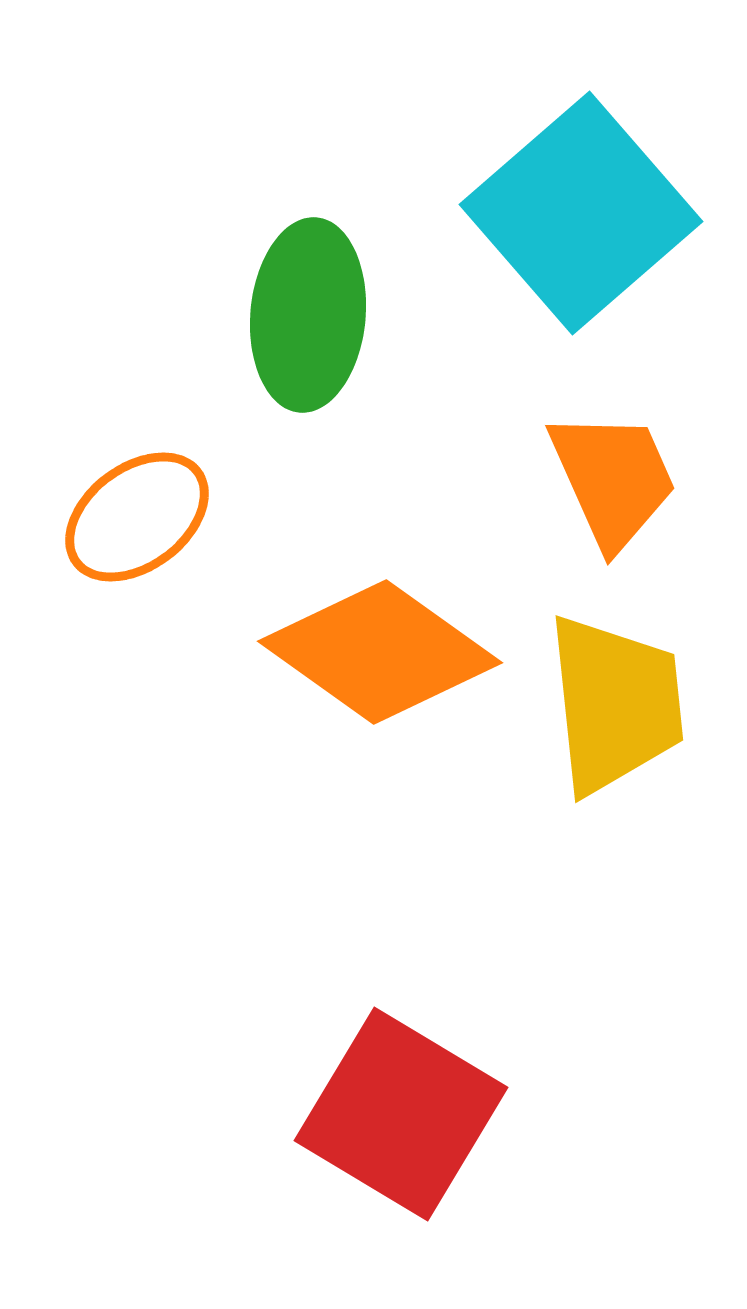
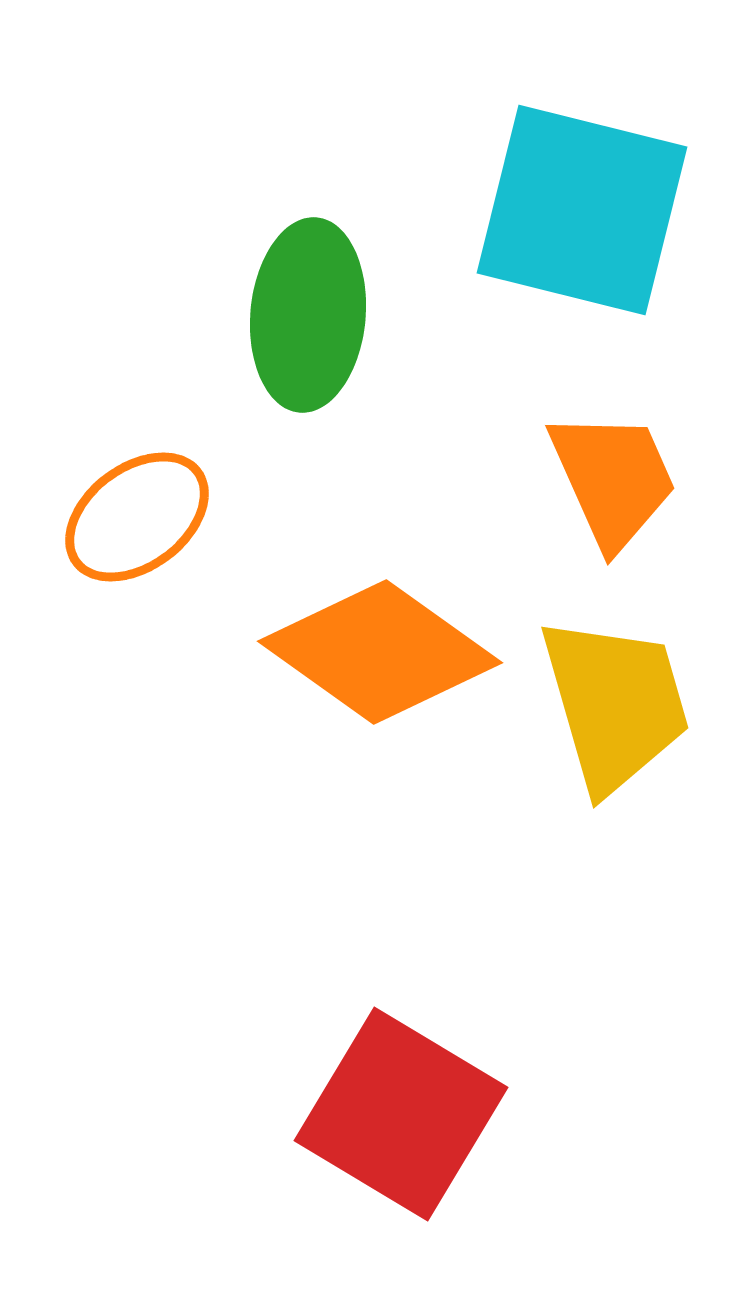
cyan square: moved 1 px right, 3 px up; rotated 35 degrees counterclockwise
yellow trapezoid: rotated 10 degrees counterclockwise
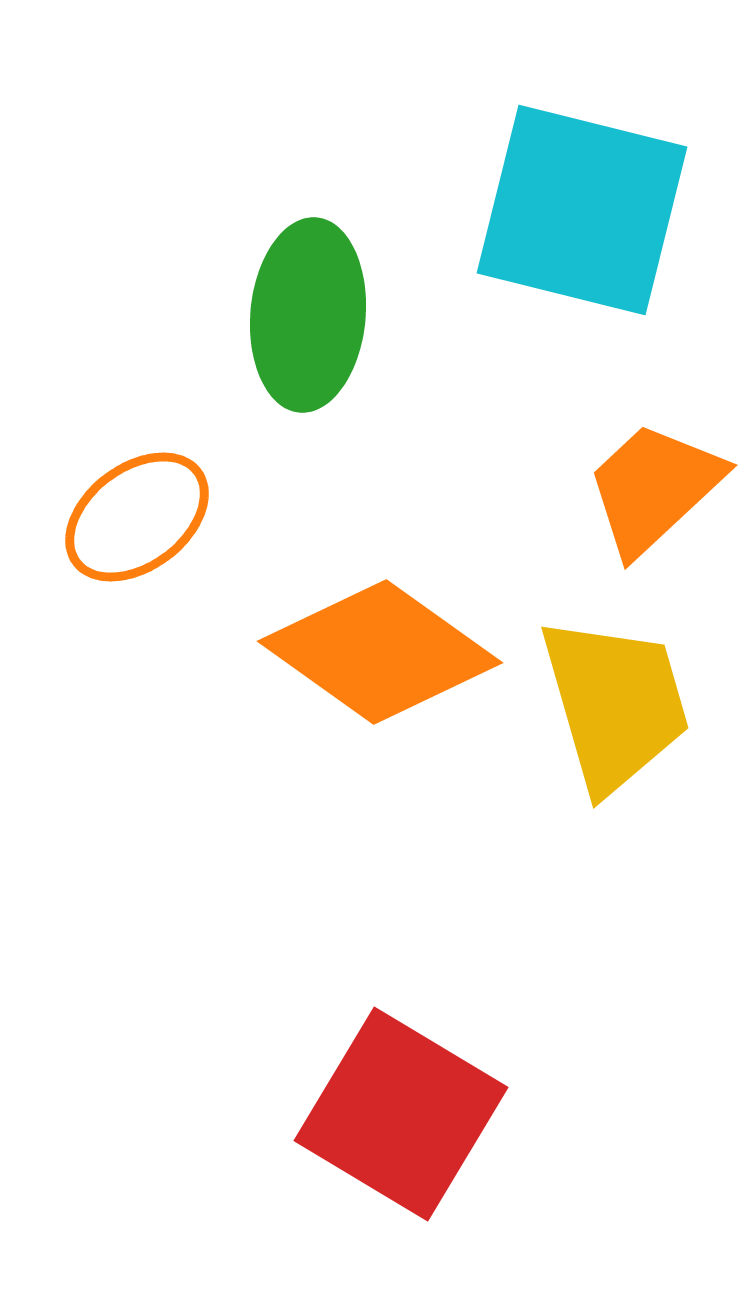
orange trapezoid: moved 41 px right, 9 px down; rotated 109 degrees counterclockwise
